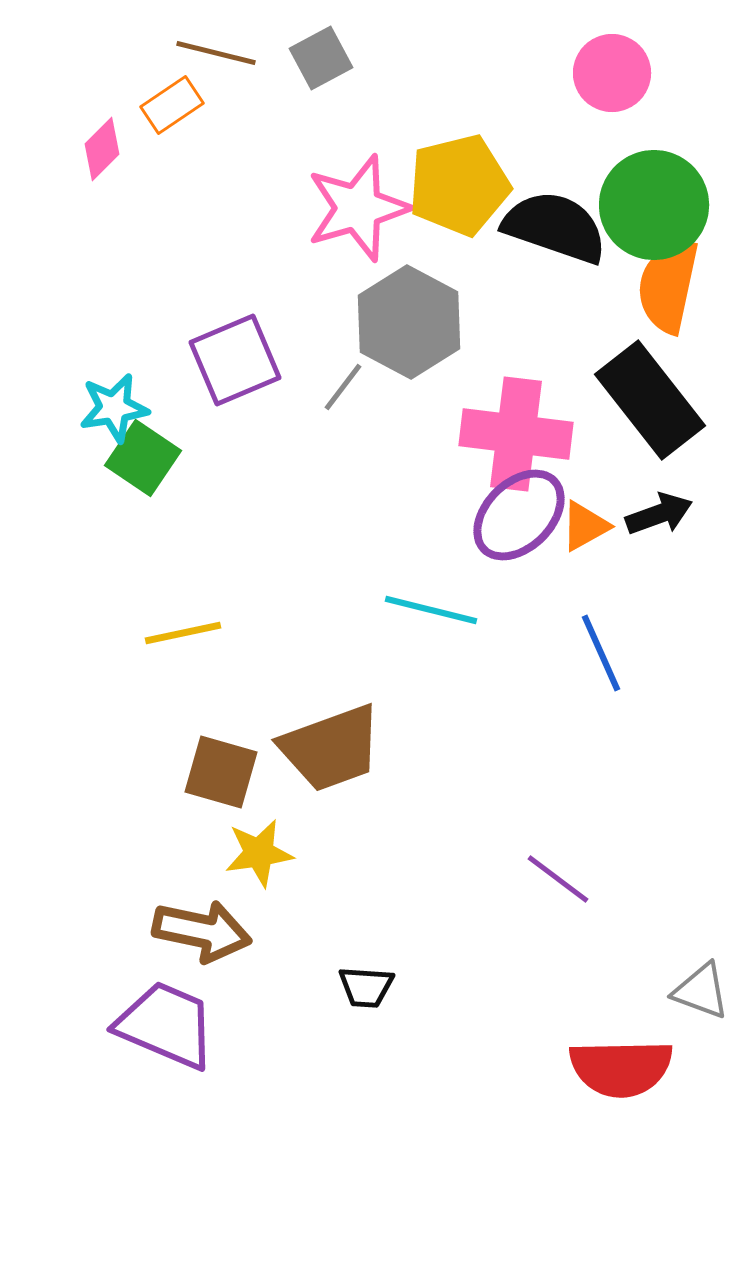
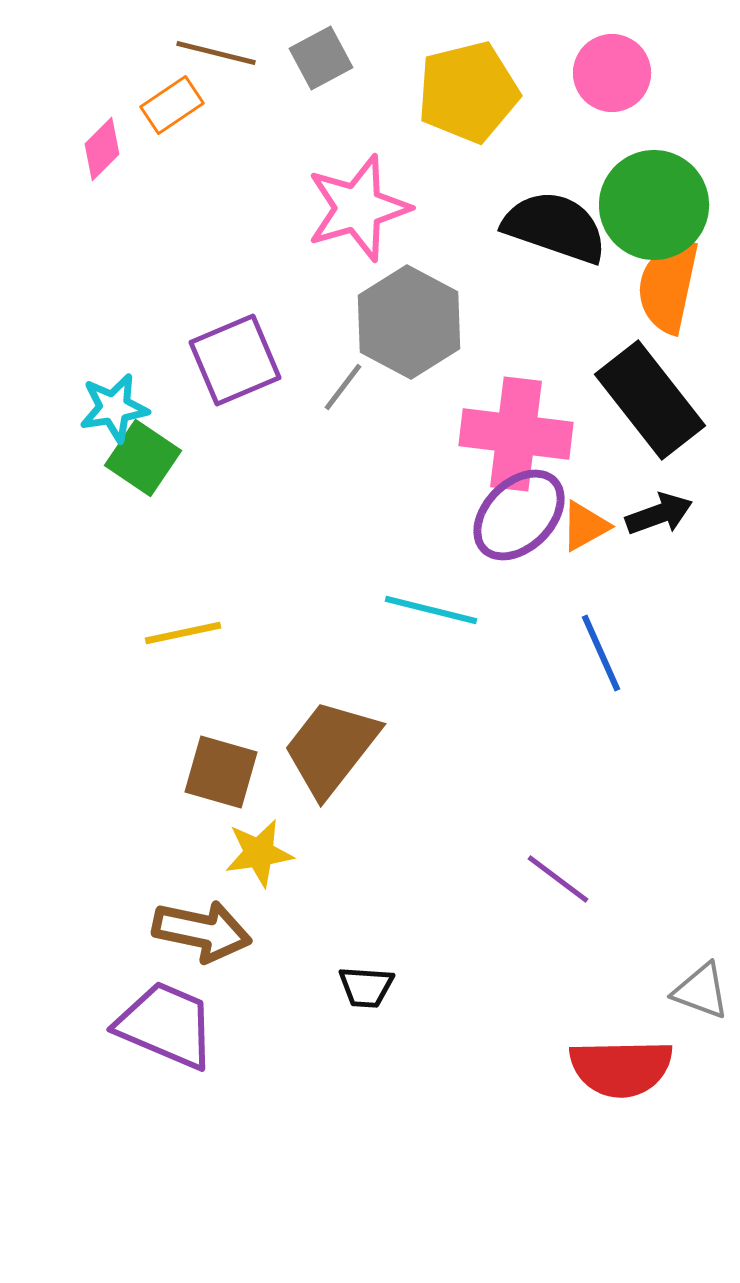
yellow pentagon: moved 9 px right, 93 px up
brown trapezoid: rotated 148 degrees clockwise
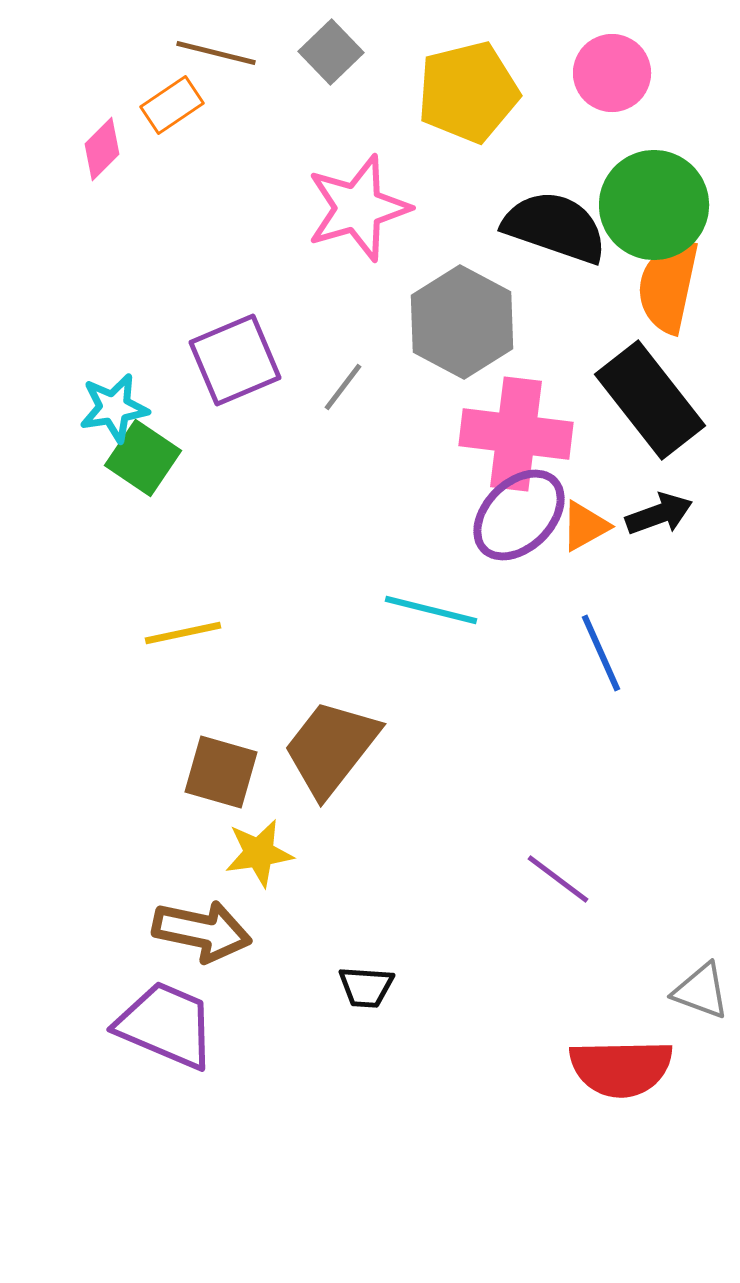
gray square: moved 10 px right, 6 px up; rotated 16 degrees counterclockwise
gray hexagon: moved 53 px right
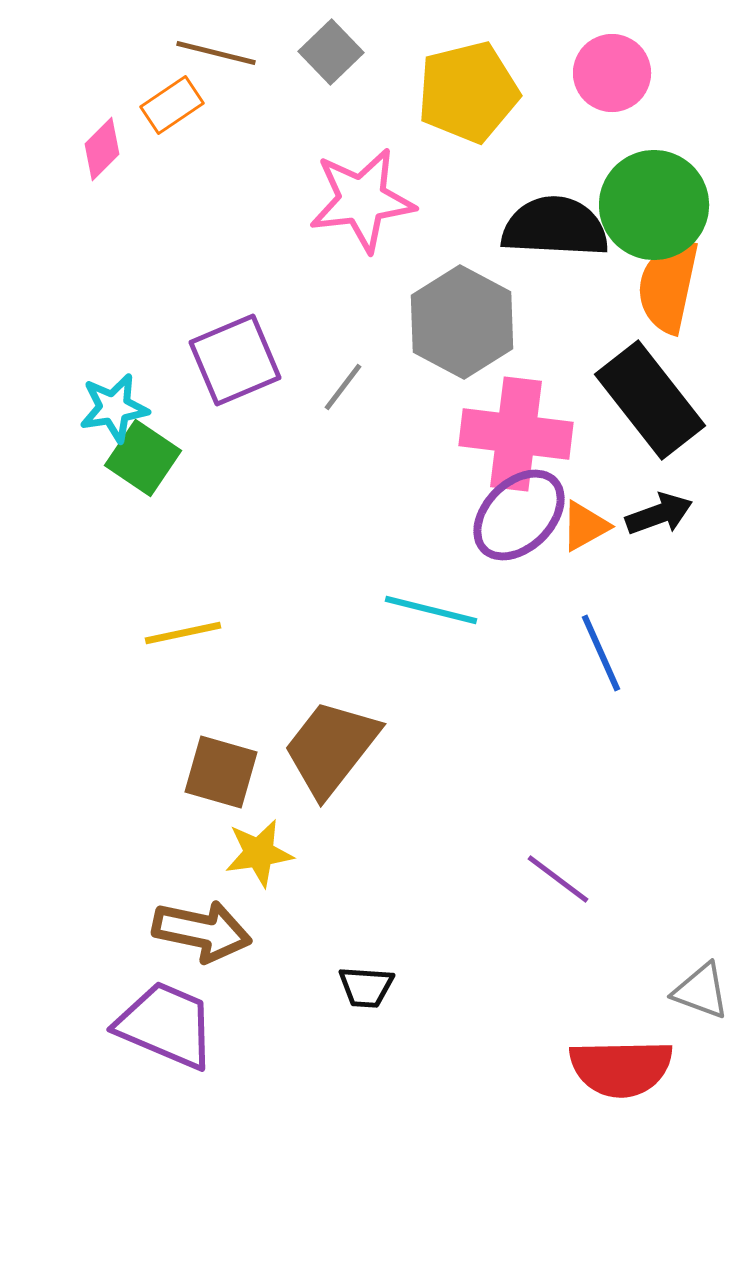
pink star: moved 4 px right, 8 px up; rotated 9 degrees clockwise
black semicircle: rotated 16 degrees counterclockwise
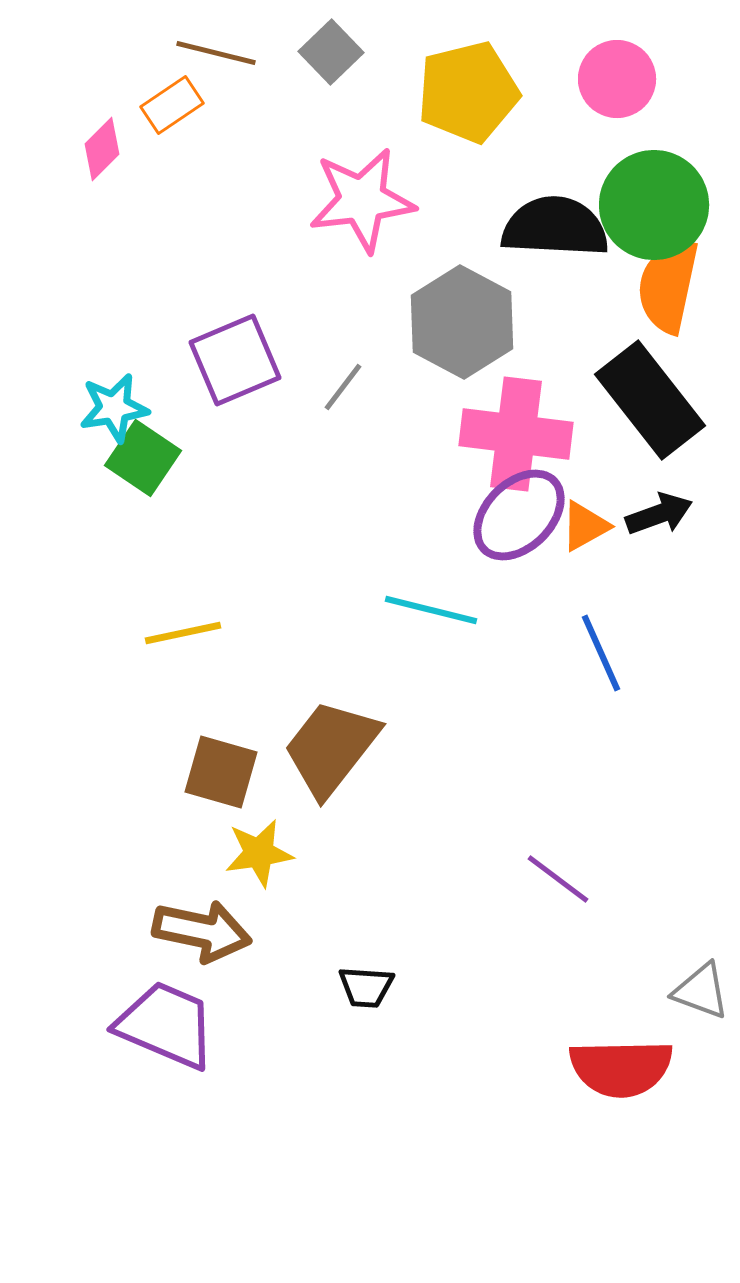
pink circle: moved 5 px right, 6 px down
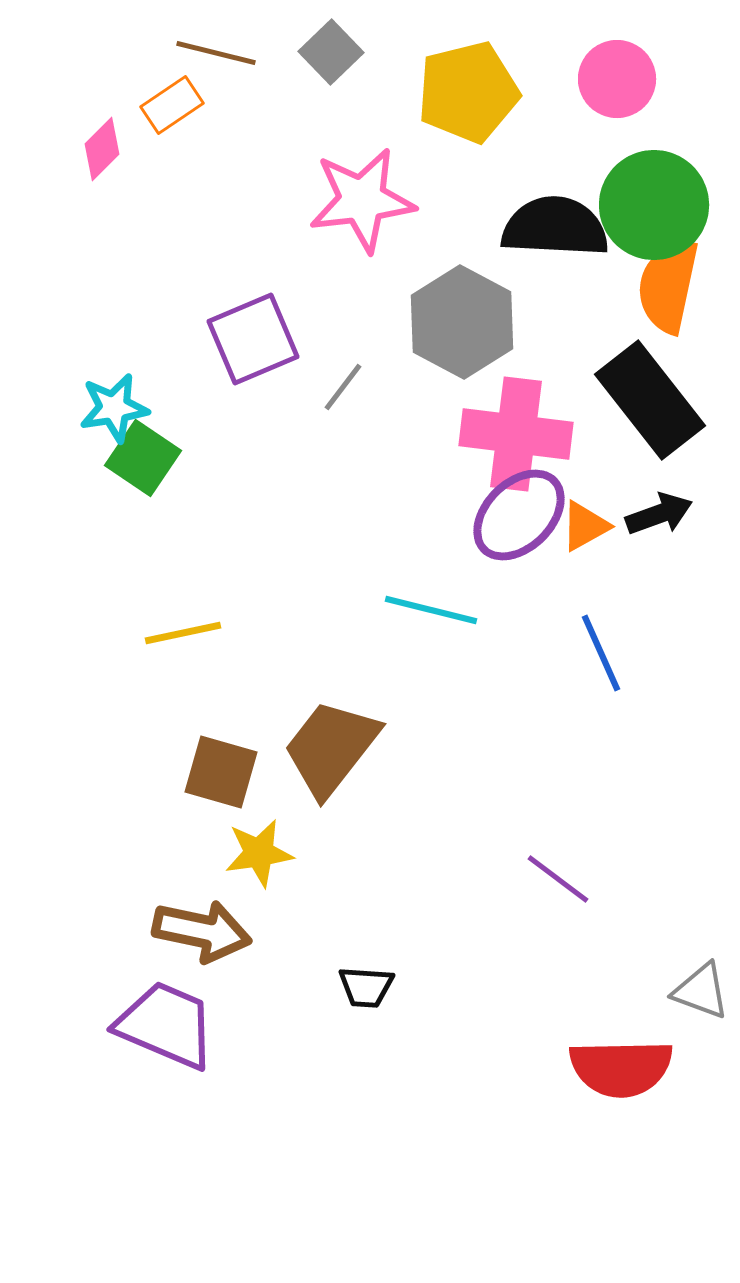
purple square: moved 18 px right, 21 px up
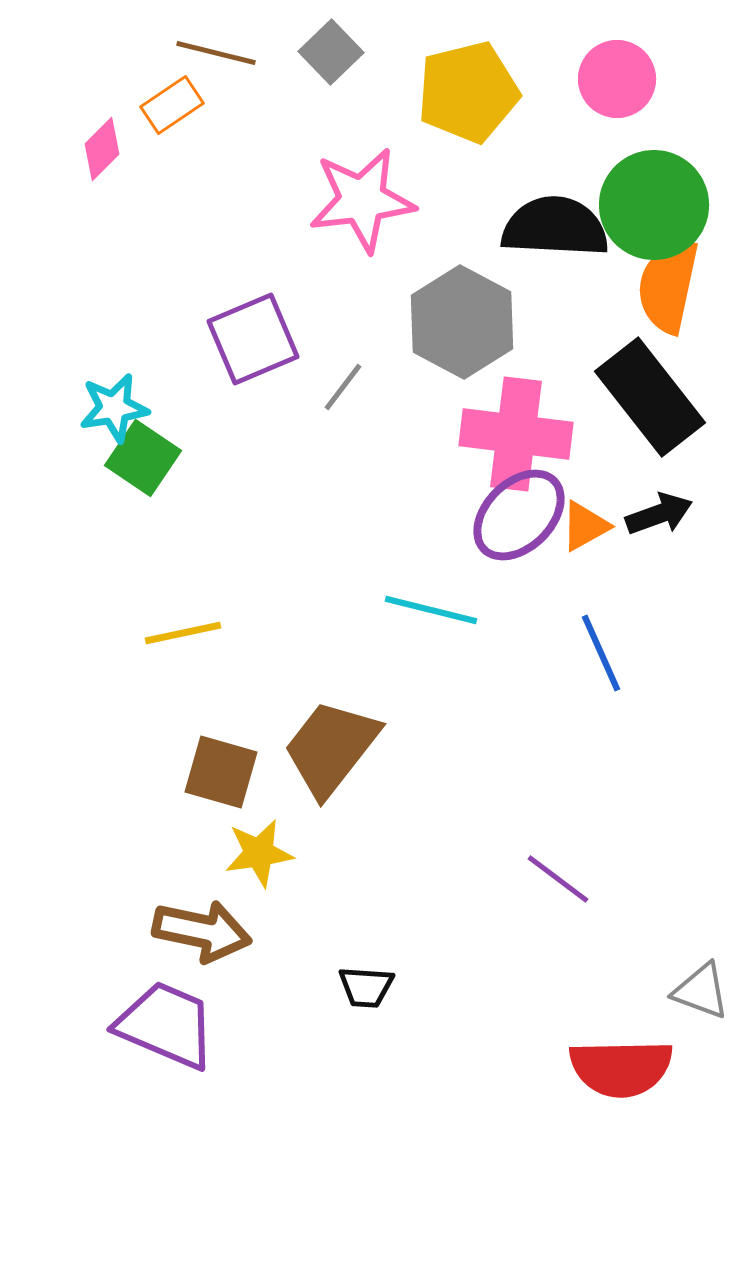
black rectangle: moved 3 px up
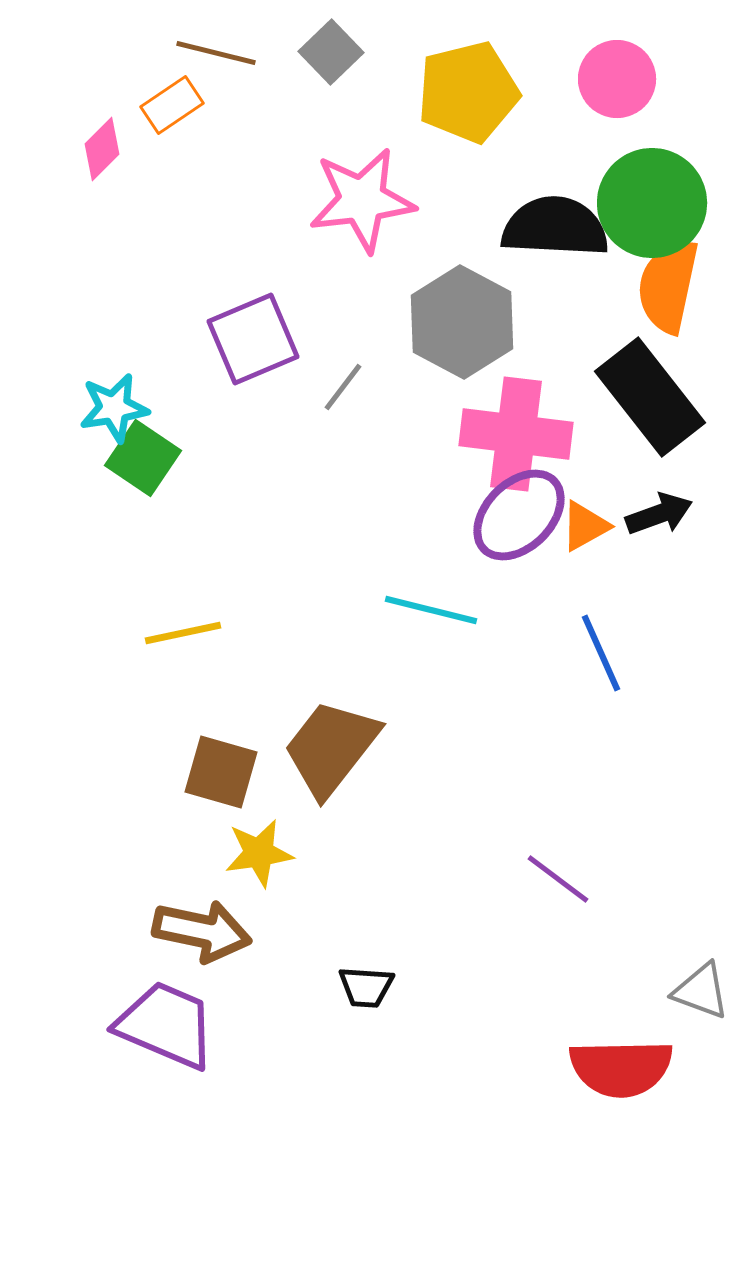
green circle: moved 2 px left, 2 px up
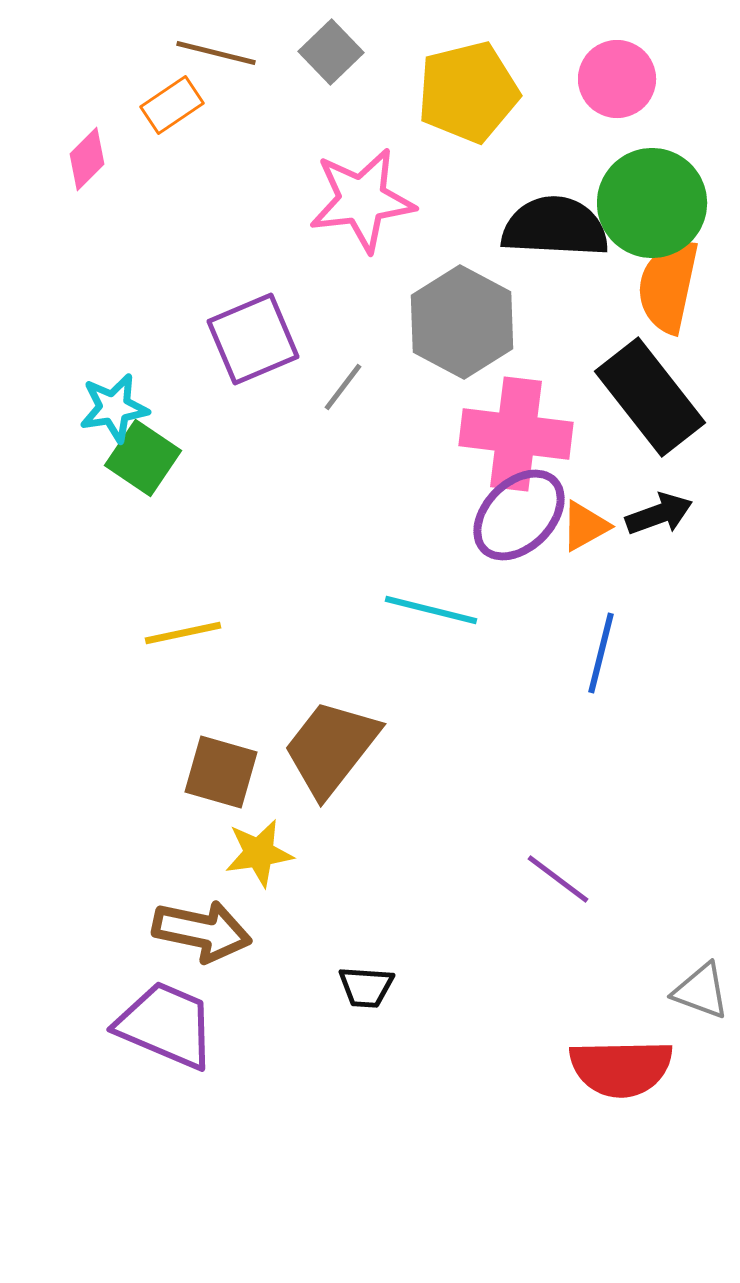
pink diamond: moved 15 px left, 10 px down
blue line: rotated 38 degrees clockwise
